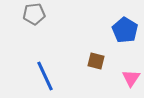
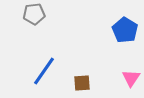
brown square: moved 14 px left, 22 px down; rotated 18 degrees counterclockwise
blue line: moved 1 px left, 5 px up; rotated 60 degrees clockwise
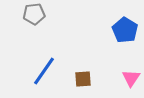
brown square: moved 1 px right, 4 px up
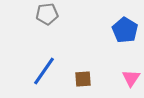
gray pentagon: moved 13 px right
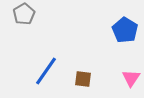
gray pentagon: moved 23 px left; rotated 25 degrees counterclockwise
blue line: moved 2 px right
brown square: rotated 12 degrees clockwise
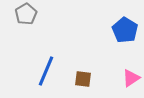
gray pentagon: moved 2 px right
blue line: rotated 12 degrees counterclockwise
pink triangle: rotated 24 degrees clockwise
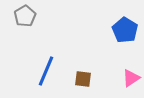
gray pentagon: moved 1 px left, 2 px down
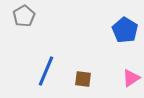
gray pentagon: moved 1 px left
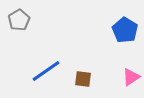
gray pentagon: moved 5 px left, 4 px down
blue line: rotated 32 degrees clockwise
pink triangle: moved 1 px up
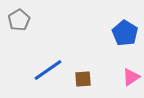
blue pentagon: moved 3 px down
blue line: moved 2 px right, 1 px up
brown square: rotated 12 degrees counterclockwise
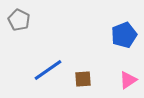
gray pentagon: rotated 15 degrees counterclockwise
blue pentagon: moved 1 px left, 2 px down; rotated 20 degrees clockwise
pink triangle: moved 3 px left, 3 px down
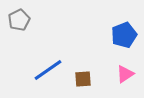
gray pentagon: rotated 20 degrees clockwise
pink triangle: moved 3 px left, 6 px up
